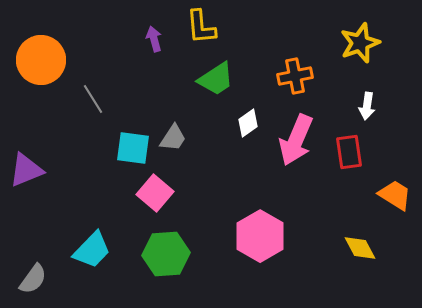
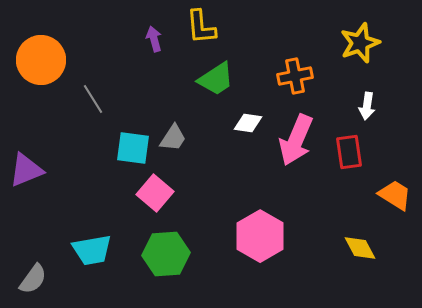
white diamond: rotated 44 degrees clockwise
cyan trapezoid: rotated 36 degrees clockwise
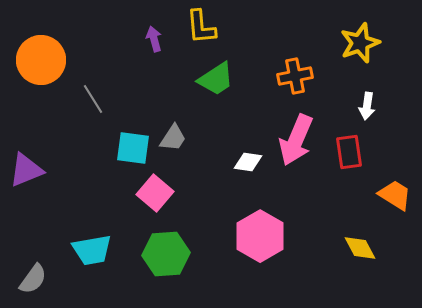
white diamond: moved 39 px down
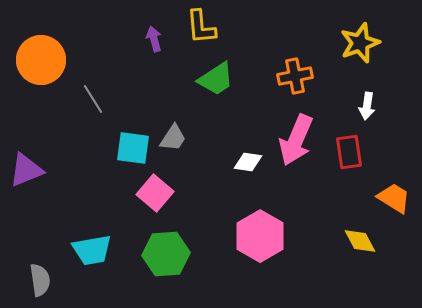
orange trapezoid: moved 1 px left, 3 px down
yellow diamond: moved 7 px up
gray semicircle: moved 7 px right, 1 px down; rotated 44 degrees counterclockwise
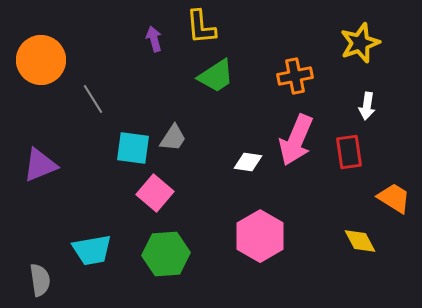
green trapezoid: moved 3 px up
purple triangle: moved 14 px right, 5 px up
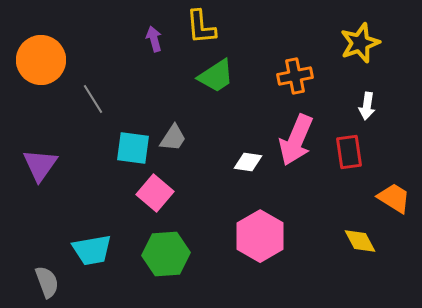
purple triangle: rotated 33 degrees counterclockwise
gray semicircle: moved 7 px right, 2 px down; rotated 12 degrees counterclockwise
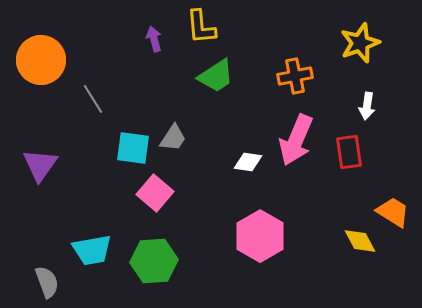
orange trapezoid: moved 1 px left, 14 px down
green hexagon: moved 12 px left, 7 px down
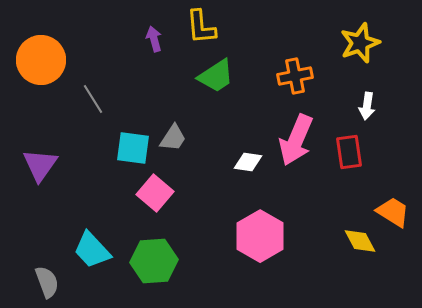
cyan trapezoid: rotated 57 degrees clockwise
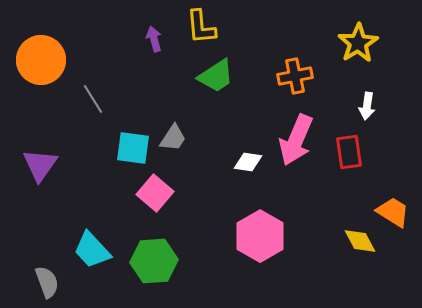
yellow star: moved 2 px left; rotated 12 degrees counterclockwise
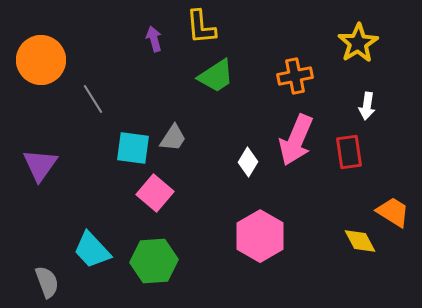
white diamond: rotated 68 degrees counterclockwise
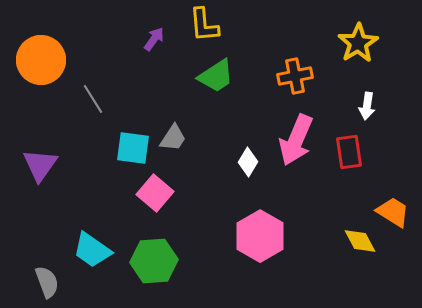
yellow L-shape: moved 3 px right, 2 px up
purple arrow: rotated 50 degrees clockwise
cyan trapezoid: rotated 12 degrees counterclockwise
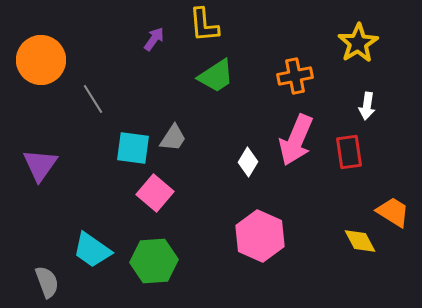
pink hexagon: rotated 6 degrees counterclockwise
